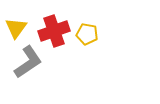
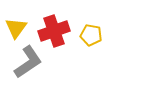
yellow pentagon: moved 4 px right, 1 px down
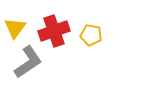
yellow triangle: moved 1 px left
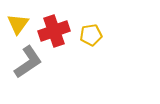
yellow triangle: moved 3 px right, 4 px up
yellow pentagon: rotated 20 degrees counterclockwise
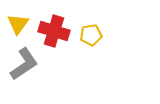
red cross: rotated 36 degrees clockwise
gray L-shape: moved 4 px left, 2 px down
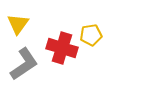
red cross: moved 8 px right, 17 px down
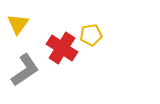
red cross: rotated 16 degrees clockwise
gray L-shape: moved 1 px right, 6 px down
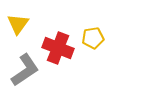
yellow pentagon: moved 2 px right, 3 px down
red cross: moved 4 px left; rotated 12 degrees counterclockwise
